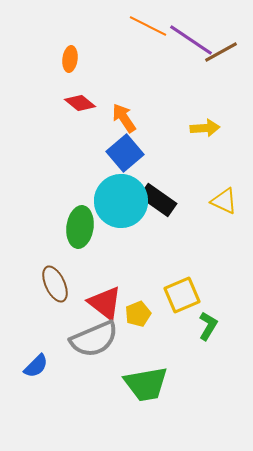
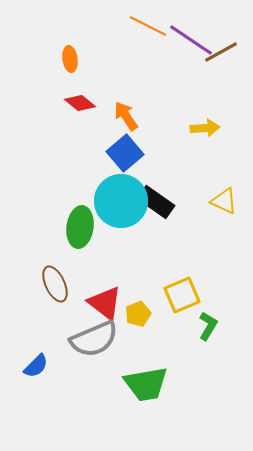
orange ellipse: rotated 15 degrees counterclockwise
orange arrow: moved 2 px right, 2 px up
black rectangle: moved 2 px left, 2 px down
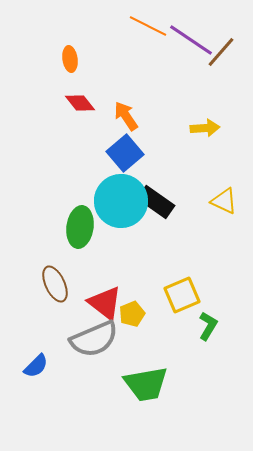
brown line: rotated 20 degrees counterclockwise
red diamond: rotated 12 degrees clockwise
yellow pentagon: moved 6 px left
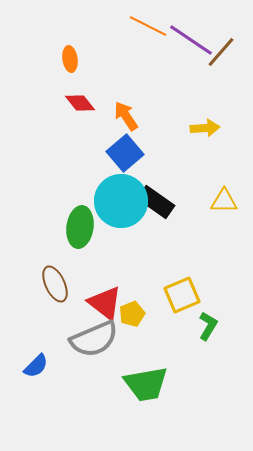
yellow triangle: rotated 24 degrees counterclockwise
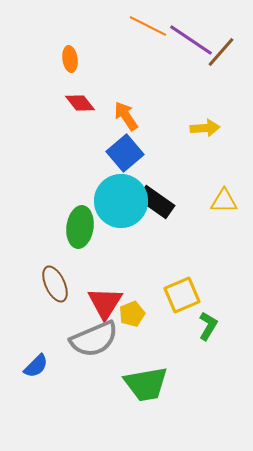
red triangle: rotated 24 degrees clockwise
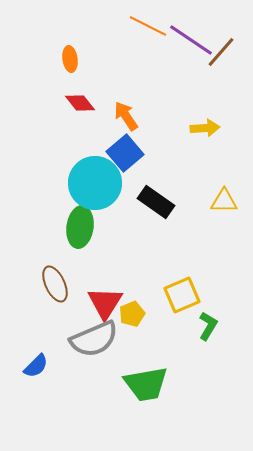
cyan circle: moved 26 px left, 18 px up
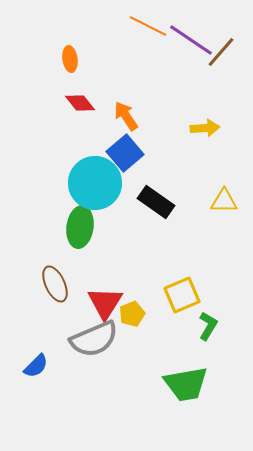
green trapezoid: moved 40 px right
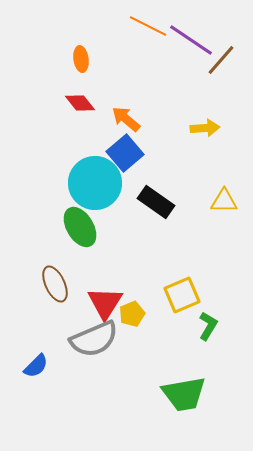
brown line: moved 8 px down
orange ellipse: moved 11 px right
orange arrow: moved 3 px down; rotated 16 degrees counterclockwise
green ellipse: rotated 39 degrees counterclockwise
green trapezoid: moved 2 px left, 10 px down
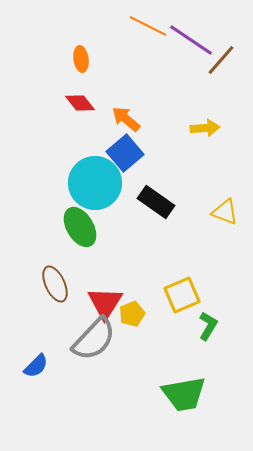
yellow triangle: moved 1 px right, 11 px down; rotated 20 degrees clockwise
gray semicircle: rotated 24 degrees counterclockwise
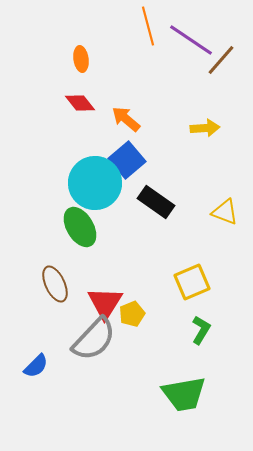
orange line: rotated 48 degrees clockwise
blue square: moved 2 px right, 7 px down
yellow square: moved 10 px right, 13 px up
green L-shape: moved 7 px left, 4 px down
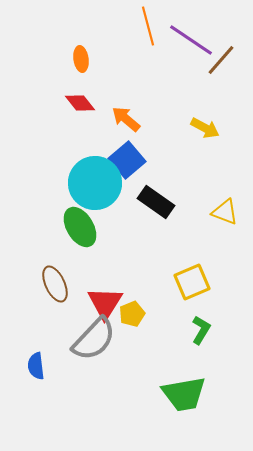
yellow arrow: rotated 32 degrees clockwise
blue semicircle: rotated 128 degrees clockwise
